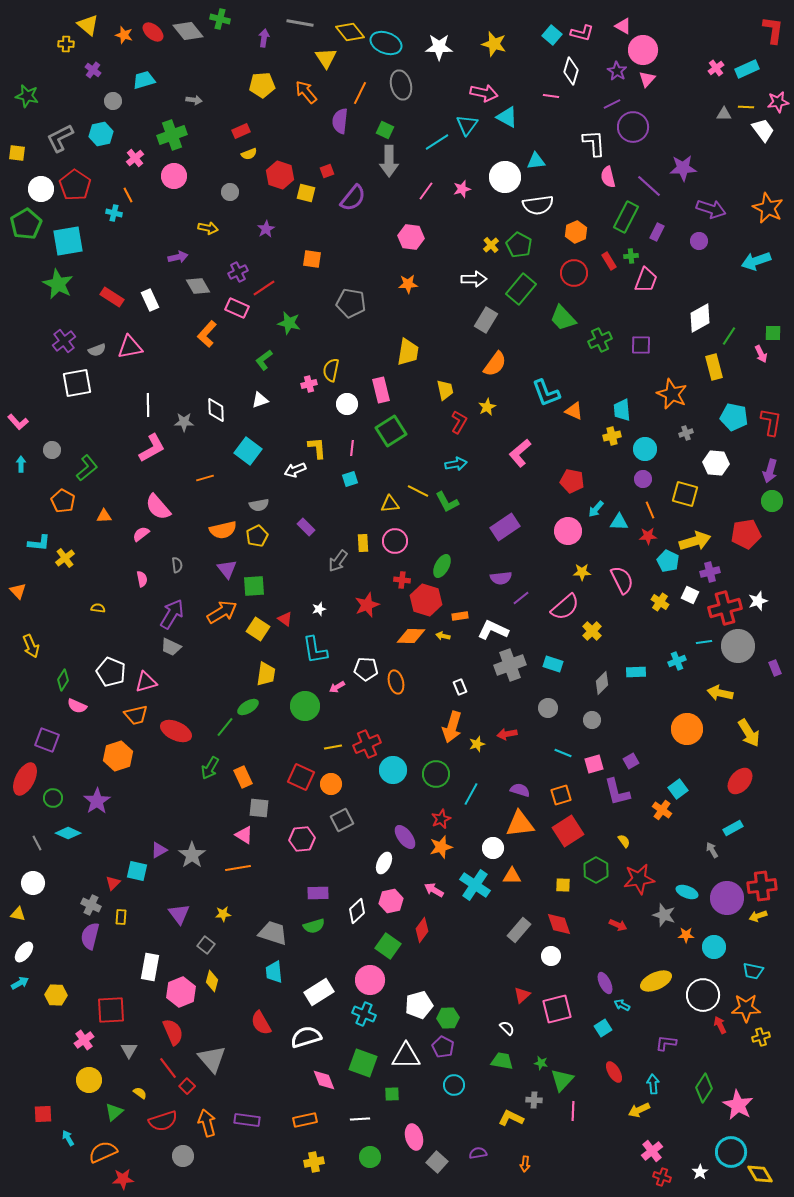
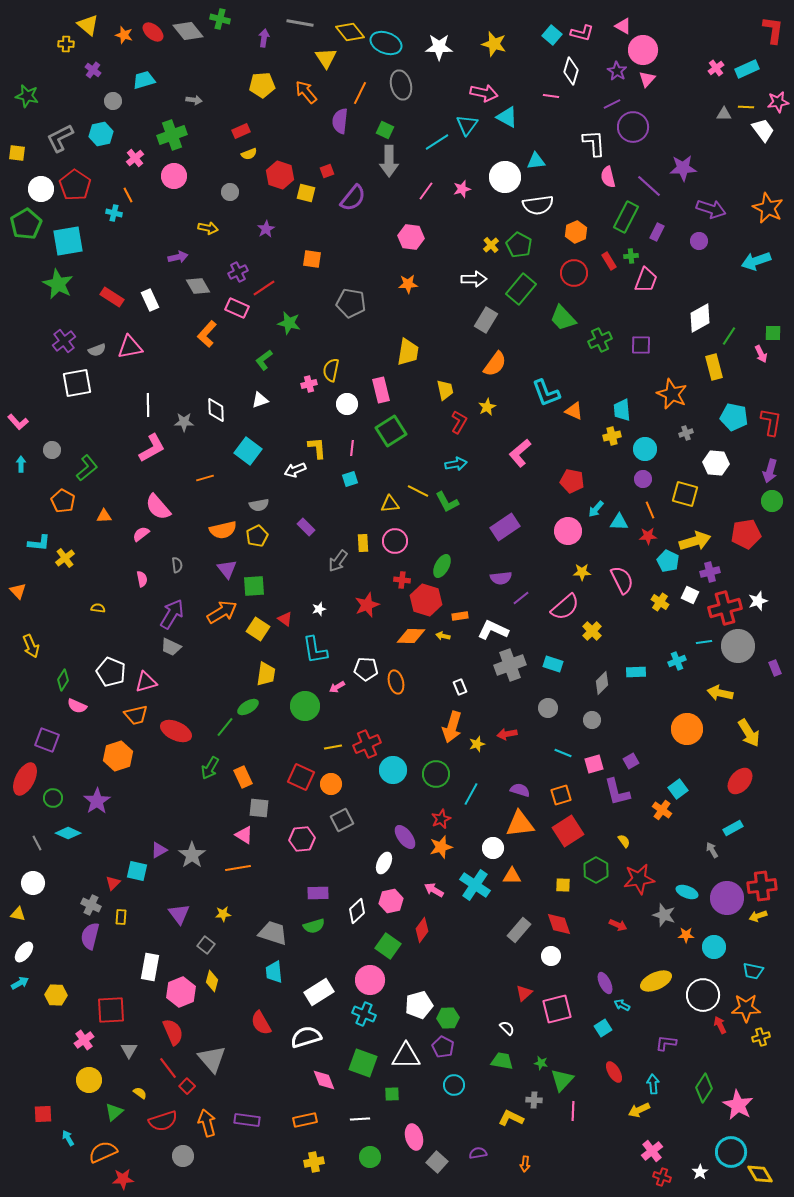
red triangle at (522, 995): moved 2 px right, 2 px up
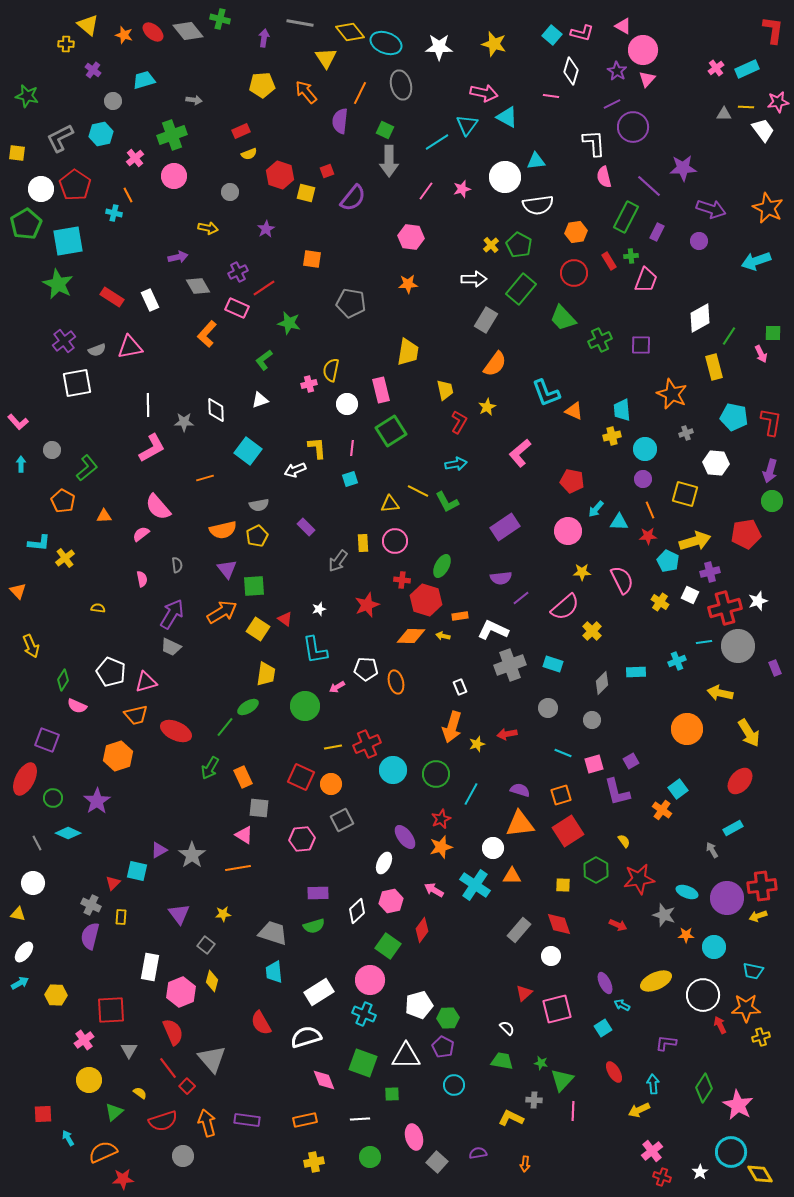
pink semicircle at (608, 177): moved 4 px left
orange hexagon at (576, 232): rotated 15 degrees clockwise
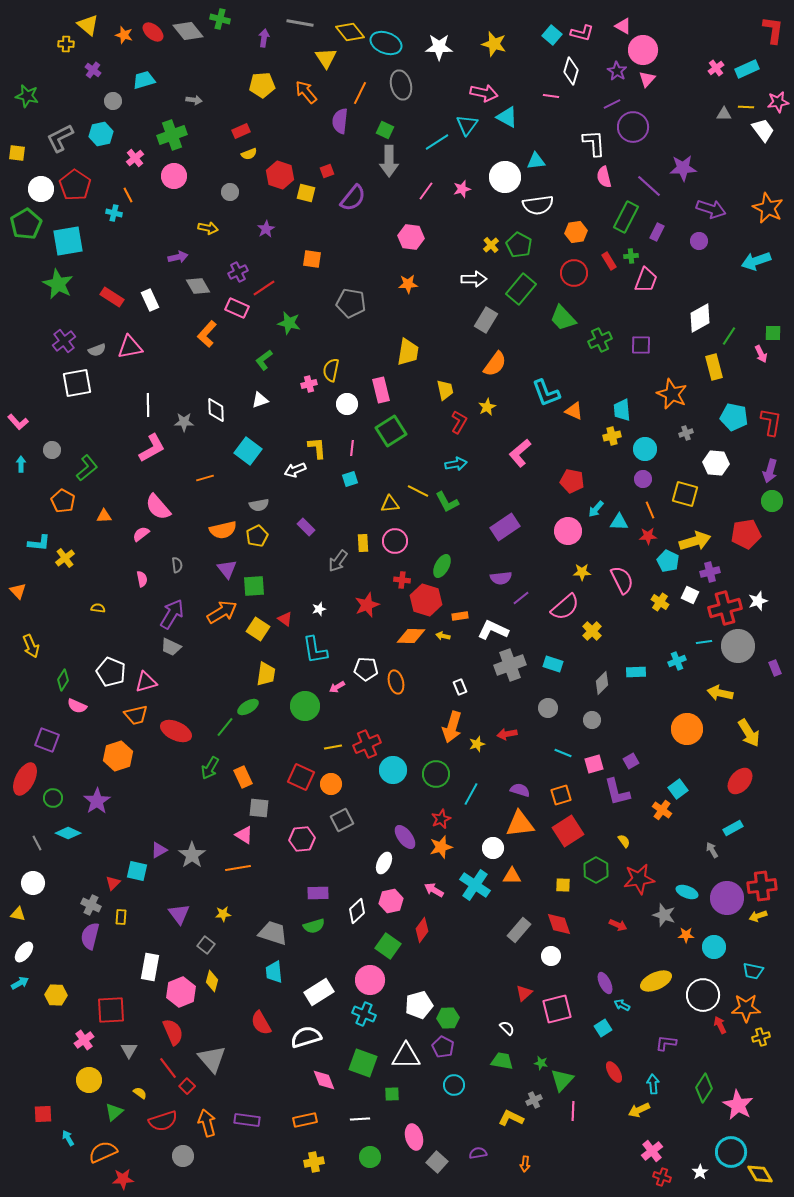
gray cross at (534, 1100): rotated 28 degrees counterclockwise
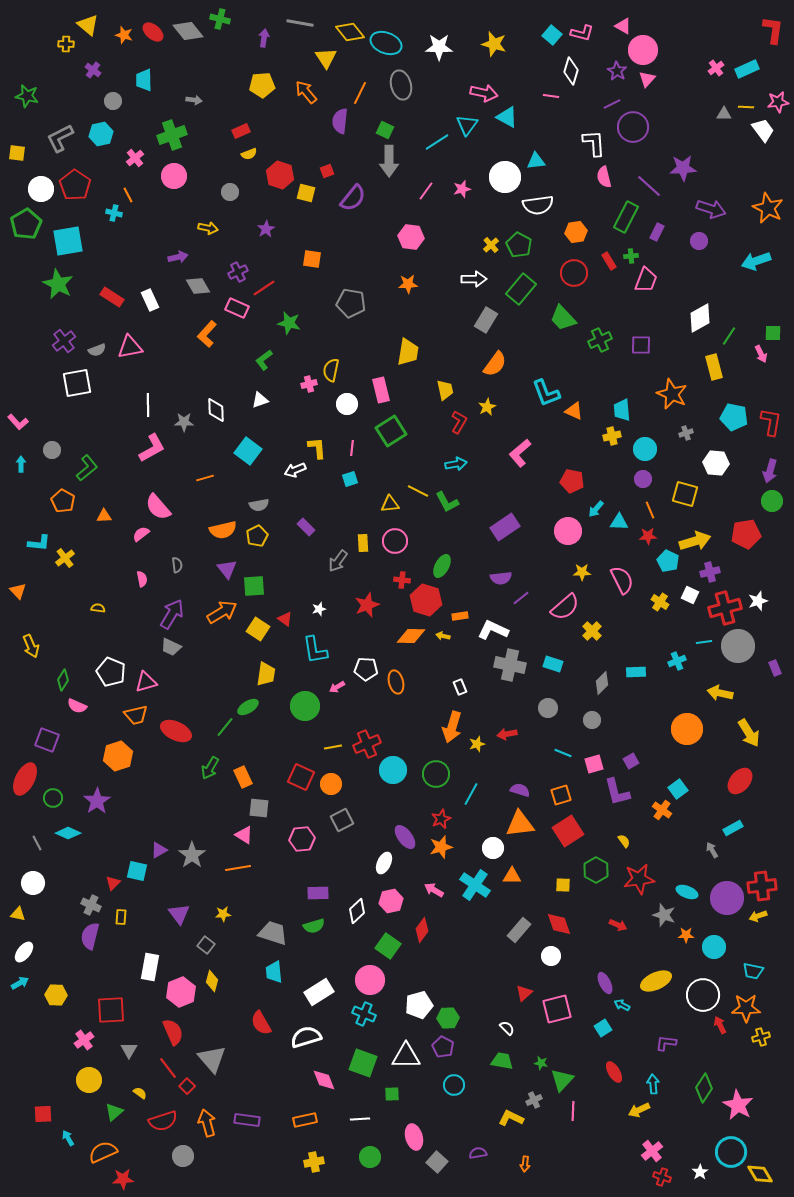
cyan trapezoid at (144, 80): rotated 75 degrees counterclockwise
gray cross at (510, 665): rotated 32 degrees clockwise
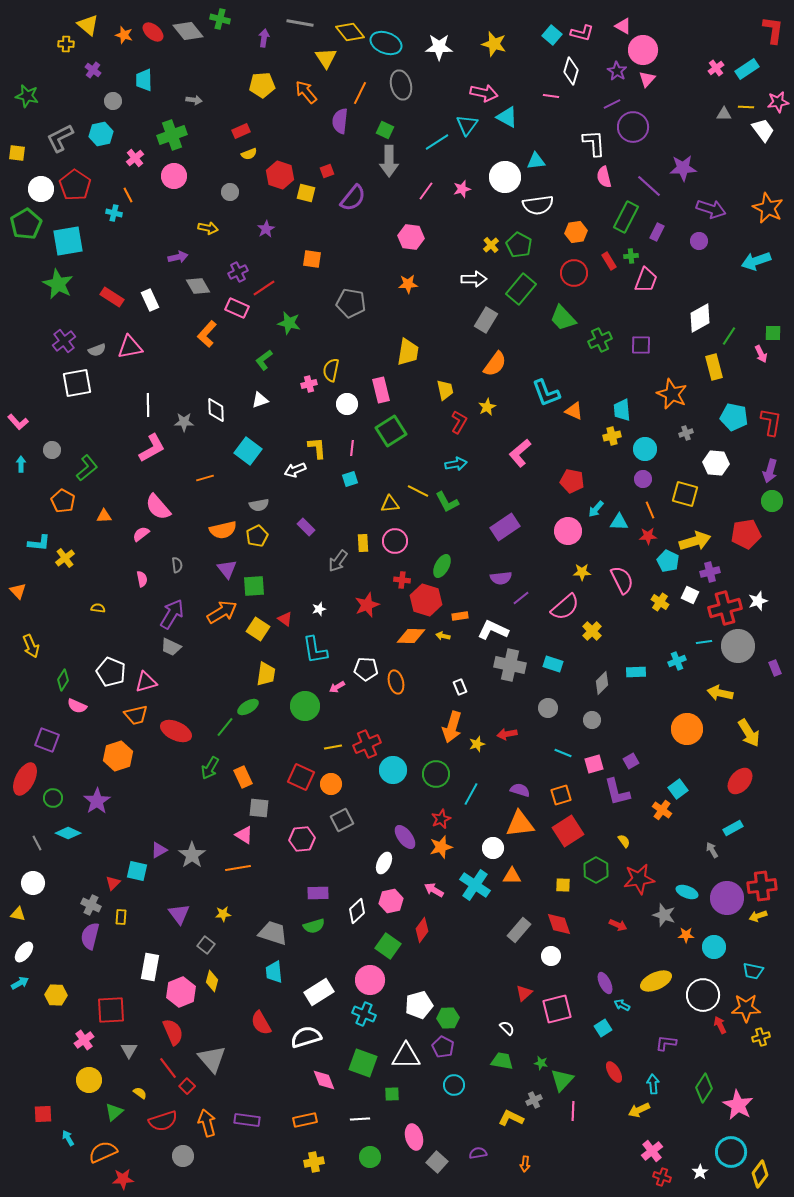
cyan rectangle at (747, 69): rotated 10 degrees counterclockwise
yellow diamond at (760, 1174): rotated 68 degrees clockwise
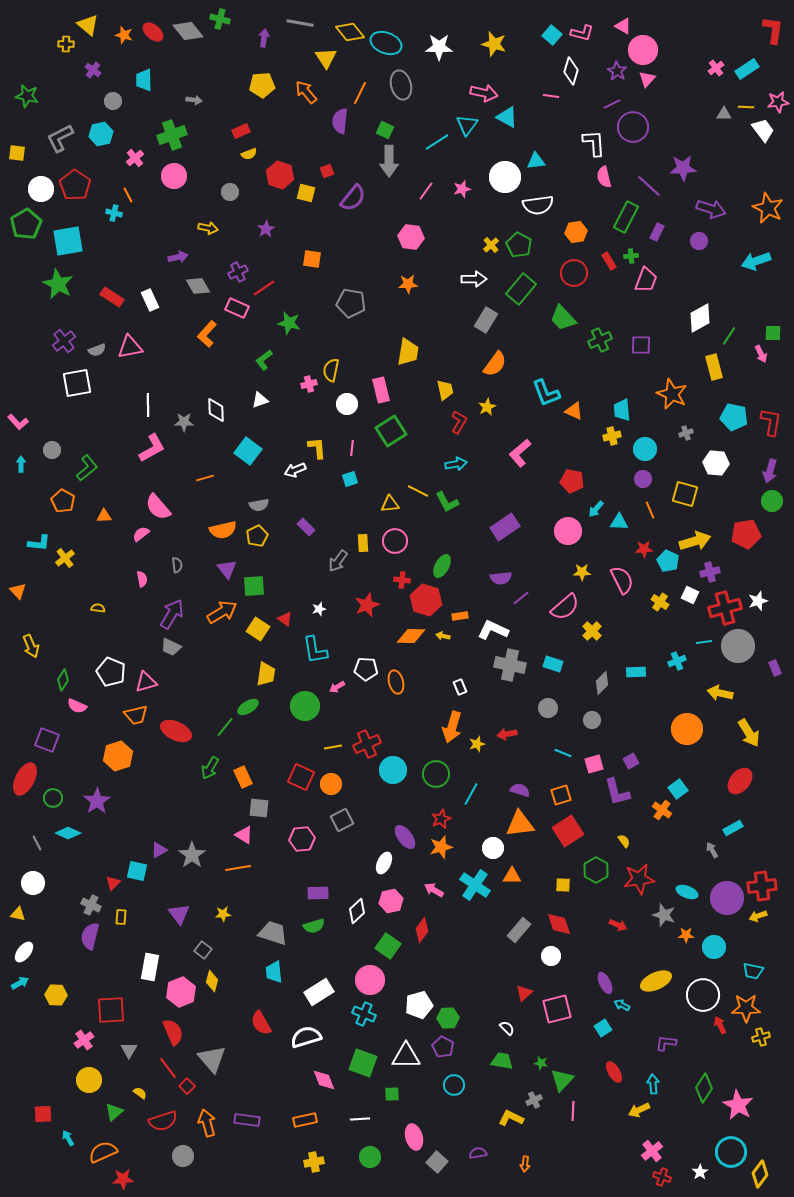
red star at (648, 536): moved 4 px left, 13 px down
gray square at (206, 945): moved 3 px left, 5 px down
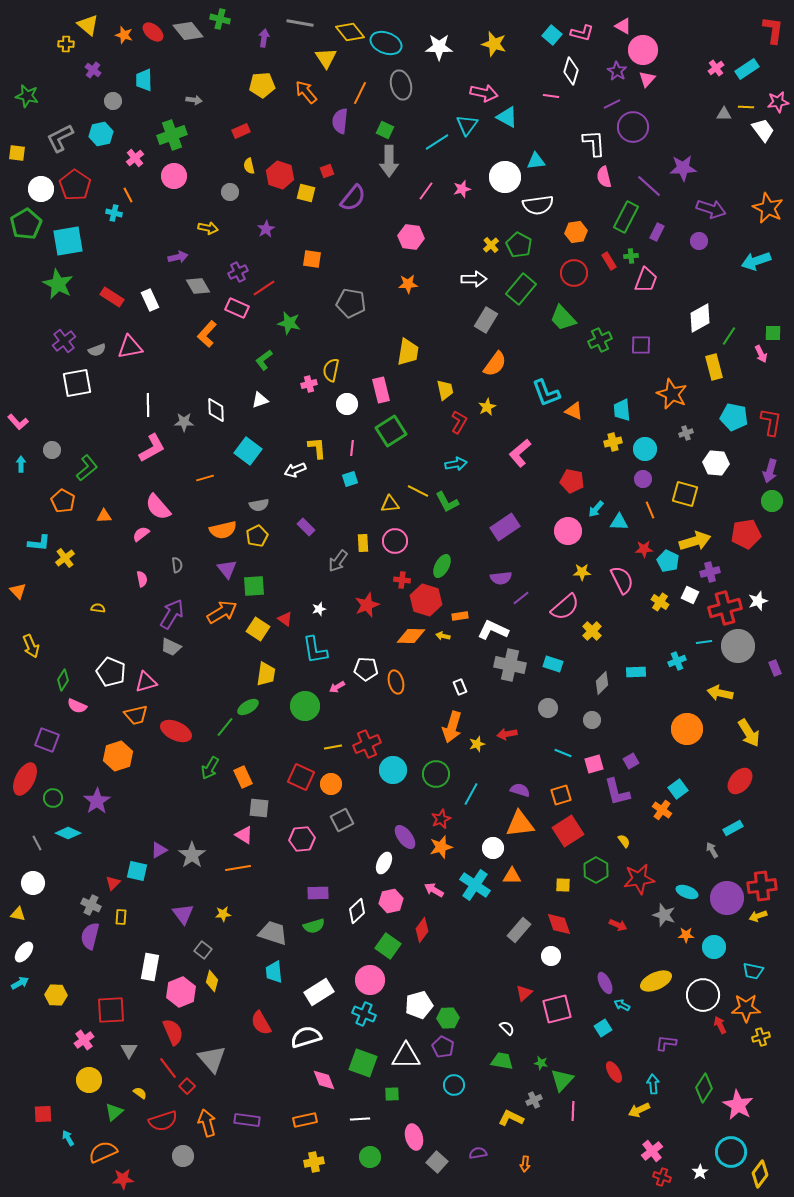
yellow semicircle at (249, 154): moved 12 px down; rotated 98 degrees clockwise
yellow cross at (612, 436): moved 1 px right, 6 px down
purple triangle at (179, 914): moved 4 px right
